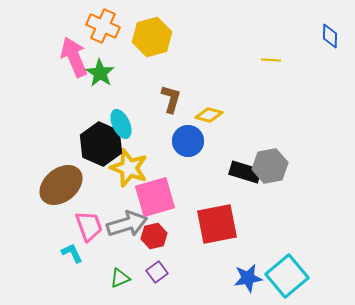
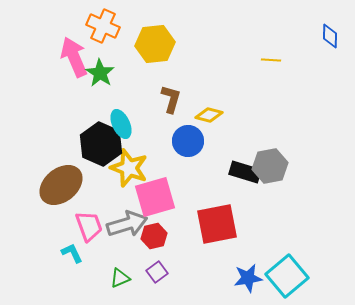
yellow hexagon: moved 3 px right, 7 px down; rotated 9 degrees clockwise
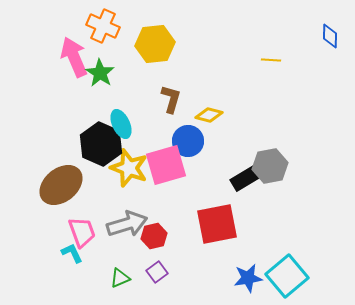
black rectangle: moved 1 px right, 6 px down; rotated 48 degrees counterclockwise
pink square: moved 11 px right, 32 px up
pink trapezoid: moved 7 px left, 6 px down
